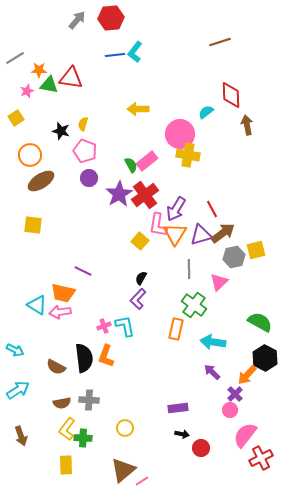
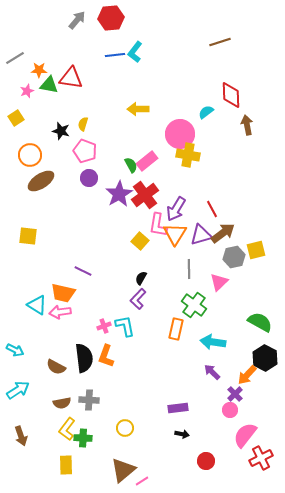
yellow square at (33, 225): moved 5 px left, 11 px down
red circle at (201, 448): moved 5 px right, 13 px down
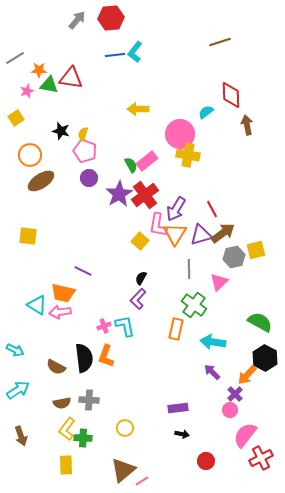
yellow semicircle at (83, 124): moved 10 px down
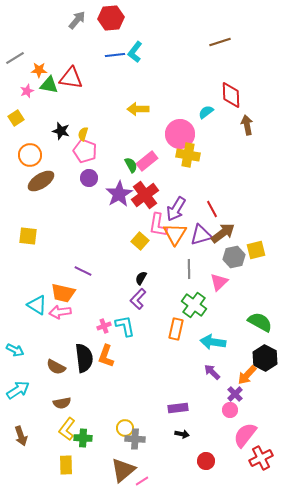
gray cross at (89, 400): moved 46 px right, 39 px down
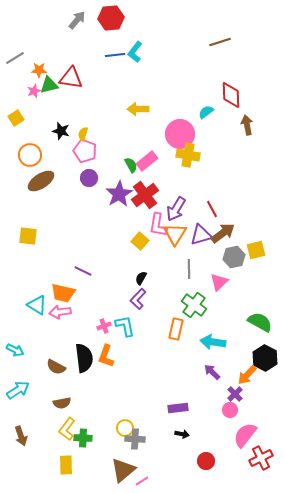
green triangle at (49, 85): rotated 24 degrees counterclockwise
pink star at (27, 91): moved 7 px right
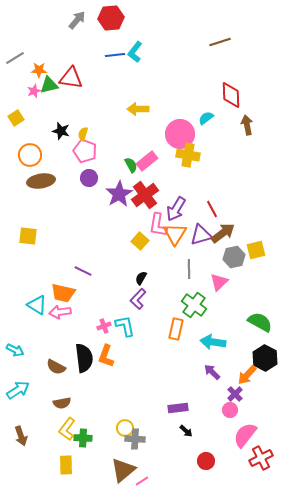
cyan semicircle at (206, 112): moved 6 px down
brown ellipse at (41, 181): rotated 24 degrees clockwise
black arrow at (182, 434): moved 4 px right, 3 px up; rotated 32 degrees clockwise
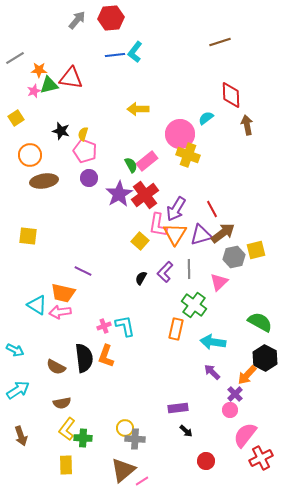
yellow cross at (188, 155): rotated 10 degrees clockwise
brown ellipse at (41, 181): moved 3 px right
purple L-shape at (138, 299): moved 27 px right, 27 px up
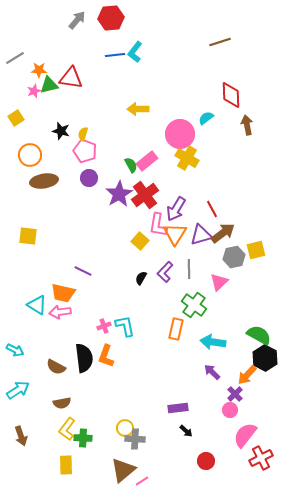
yellow cross at (188, 155): moved 1 px left, 3 px down; rotated 10 degrees clockwise
green semicircle at (260, 322): moved 1 px left, 13 px down
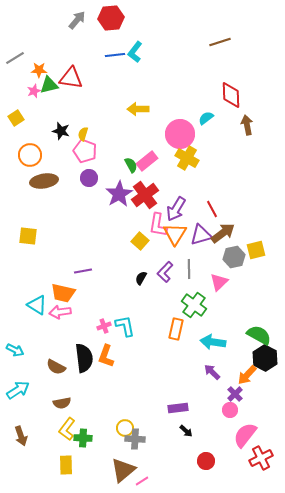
purple line at (83, 271): rotated 36 degrees counterclockwise
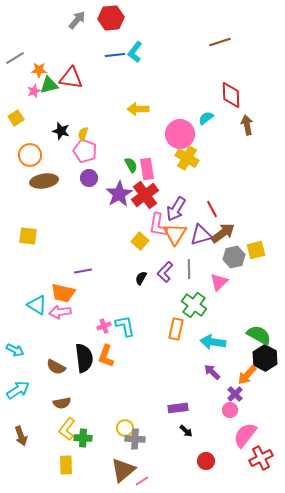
pink rectangle at (147, 161): moved 8 px down; rotated 60 degrees counterclockwise
